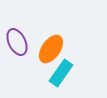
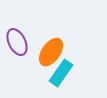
orange ellipse: moved 3 px down
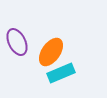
cyan rectangle: rotated 32 degrees clockwise
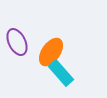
cyan rectangle: rotated 72 degrees clockwise
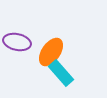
purple ellipse: rotated 52 degrees counterclockwise
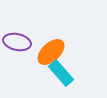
orange ellipse: rotated 12 degrees clockwise
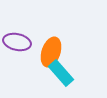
orange ellipse: rotated 28 degrees counterclockwise
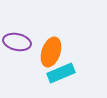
cyan rectangle: rotated 72 degrees counterclockwise
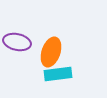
cyan rectangle: moved 3 px left, 1 px down; rotated 16 degrees clockwise
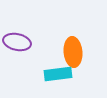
orange ellipse: moved 22 px right; rotated 24 degrees counterclockwise
